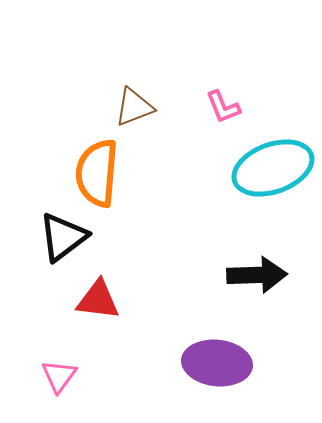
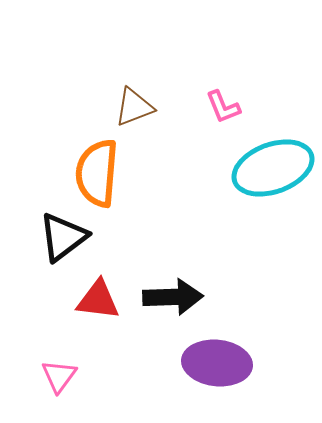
black arrow: moved 84 px left, 22 px down
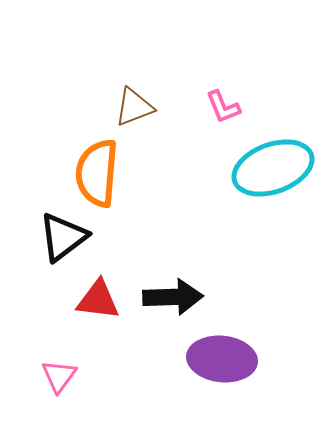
purple ellipse: moved 5 px right, 4 px up
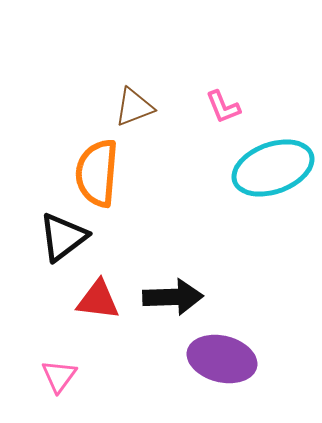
purple ellipse: rotated 8 degrees clockwise
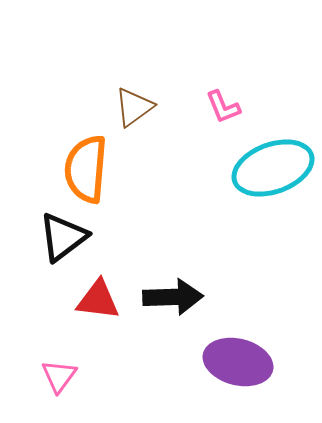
brown triangle: rotated 15 degrees counterclockwise
orange semicircle: moved 11 px left, 4 px up
purple ellipse: moved 16 px right, 3 px down
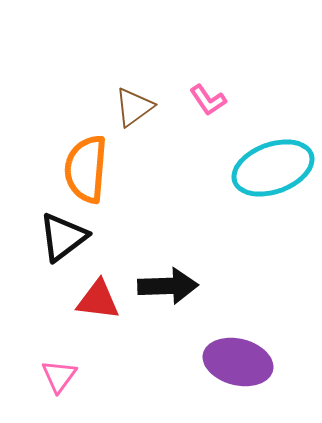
pink L-shape: moved 15 px left, 7 px up; rotated 12 degrees counterclockwise
black arrow: moved 5 px left, 11 px up
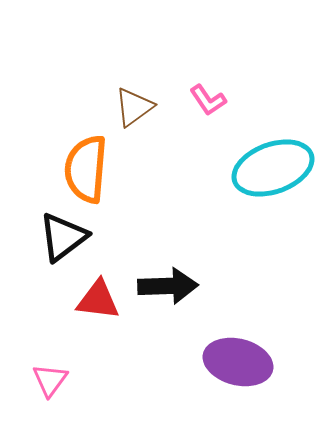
pink triangle: moved 9 px left, 4 px down
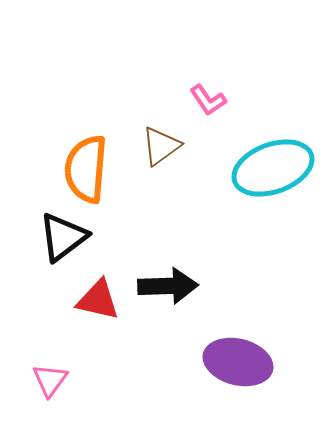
brown triangle: moved 27 px right, 39 px down
red triangle: rotated 6 degrees clockwise
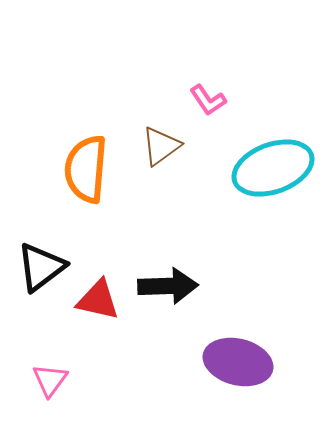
black triangle: moved 22 px left, 30 px down
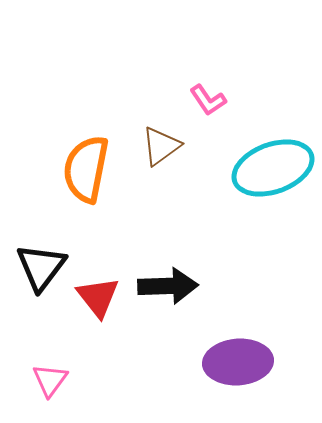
orange semicircle: rotated 6 degrees clockwise
black triangle: rotated 16 degrees counterclockwise
red triangle: moved 3 px up; rotated 39 degrees clockwise
purple ellipse: rotated 18 degrees counterclockwise
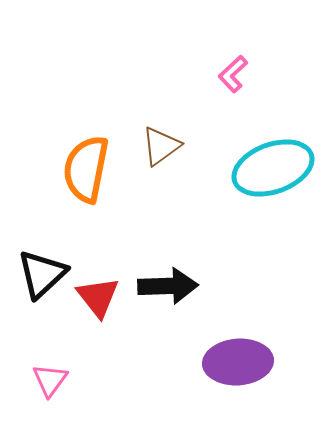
pink L-shape: moved 25 px right, 26 px up; rotated 81 degrees clockwise
black triangle: moved 1 px right, 7 px down; rotated 10 degrees clockwise
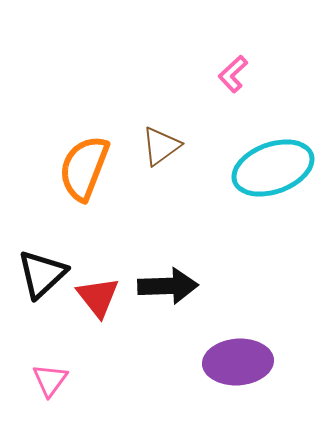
orange semicircle: moved 2 px left, 1 px up; rotated 10 degrees clockwise
